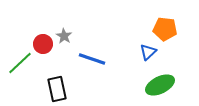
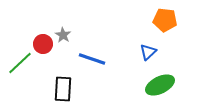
orange pentagon: moved 9 px up
gray star: moved 1 px left, 1 px up
black rectangle: moved 6 px right; rotated 15 degrees clockwise
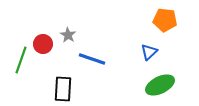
gray star: moved 5 px right
blue triangle: moved 1 px right
green line: moved 1 px right, 3 px up; rotated 28 degrees counterclockwise
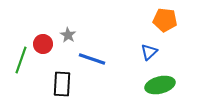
green ellipse: rotated 12 degrees clockwise
black rectangle: moved 1 px left, 5 px up
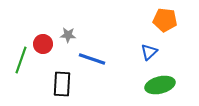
gray star: rotated 28 degrees counterclockwise
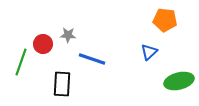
green line: moved 2 px down
green ellipse: moved 19 px right, 4 px up
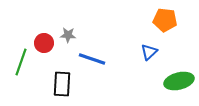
red circle: moved 1 px right, 1 px up
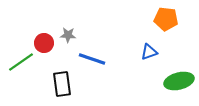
orange pentagon: moved 1 px right, 1 px up
blue triangle: rotated 24 degrees clockwise
green line: rotated 36 degrees clockwise
black rectangle: rotated 10 degrees counterclockwise
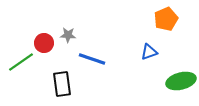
orange pentagon: rotated 30 degrees counterclockwise
green ellipse: moved 2 px right
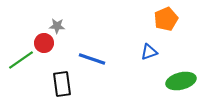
gray star: moved 11 px left, 9 px up
green line: moved 2 px up
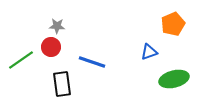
orange pentagon: moved 7 px right, 5 px down
red circle: moved 7 px right, 4 px down
blue line: moved 3 px down
green ellipse: moved 7 px left, 2 px up
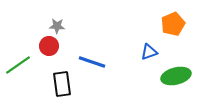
red circle: moved 2 px left, 1 px up
green line: moved 3 px left, 5 px down
green ellipse: moved 2 px right, 3 px up
